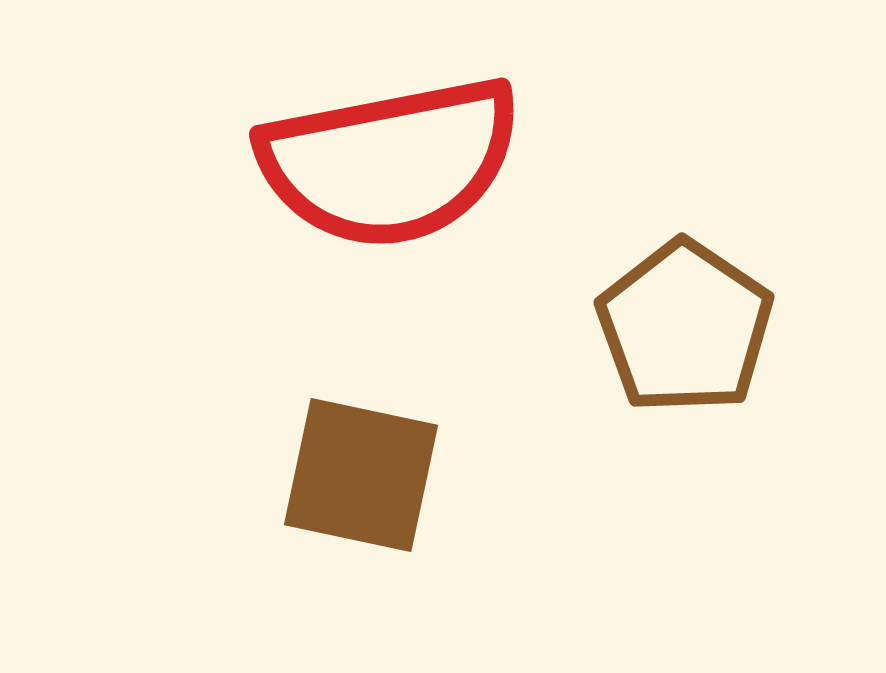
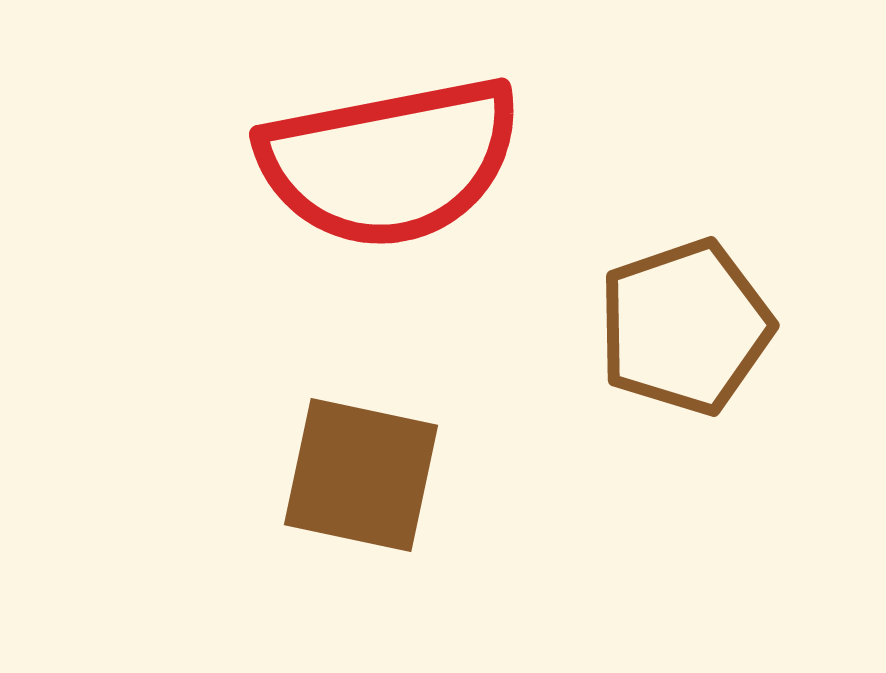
brown pentagon: rotated 19 degrees clockwise
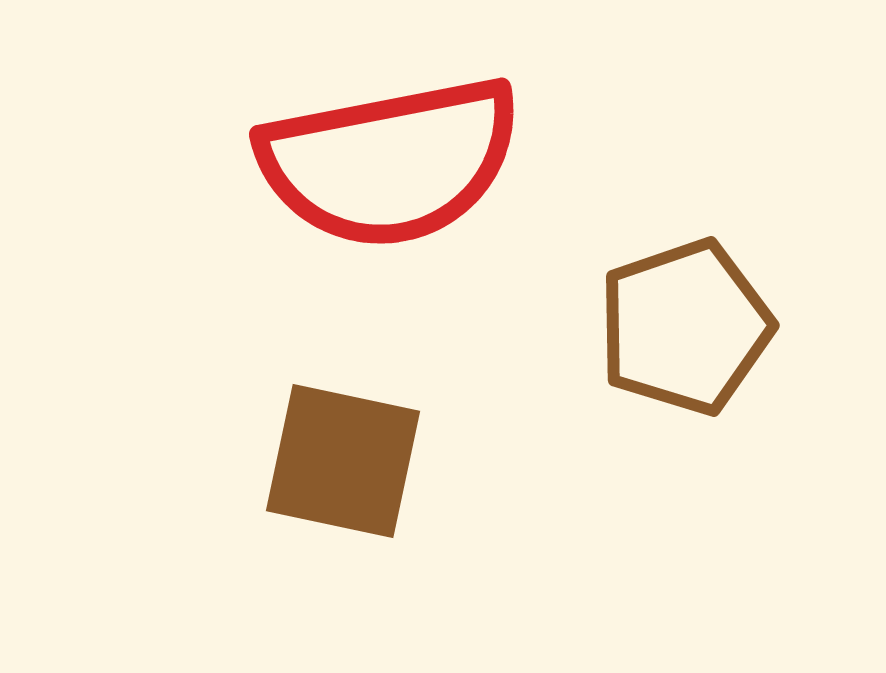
brown square: moved 18 px left, 14 px up
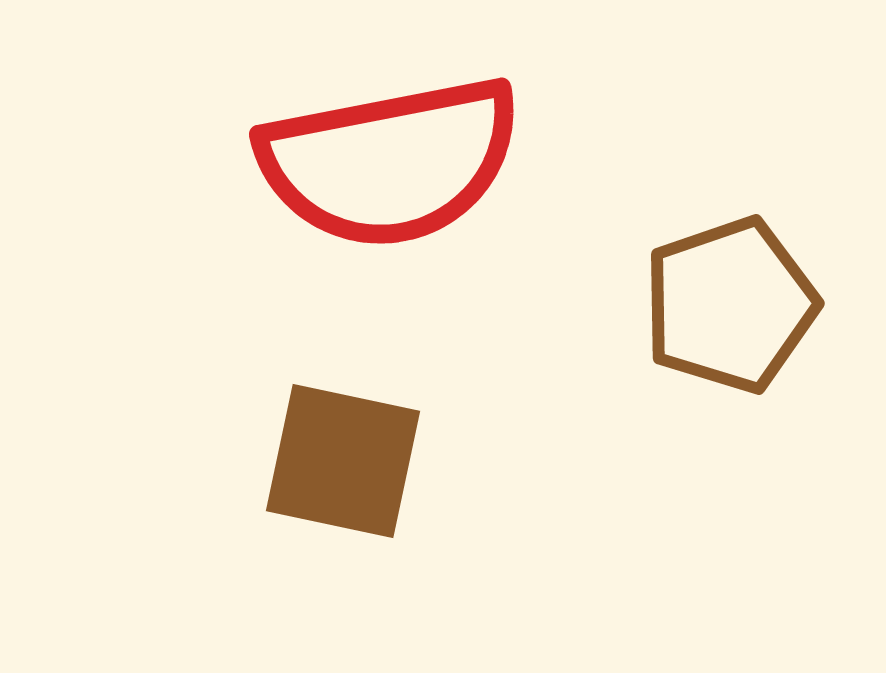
brown pentagon: moved 45 px right, 22 px up
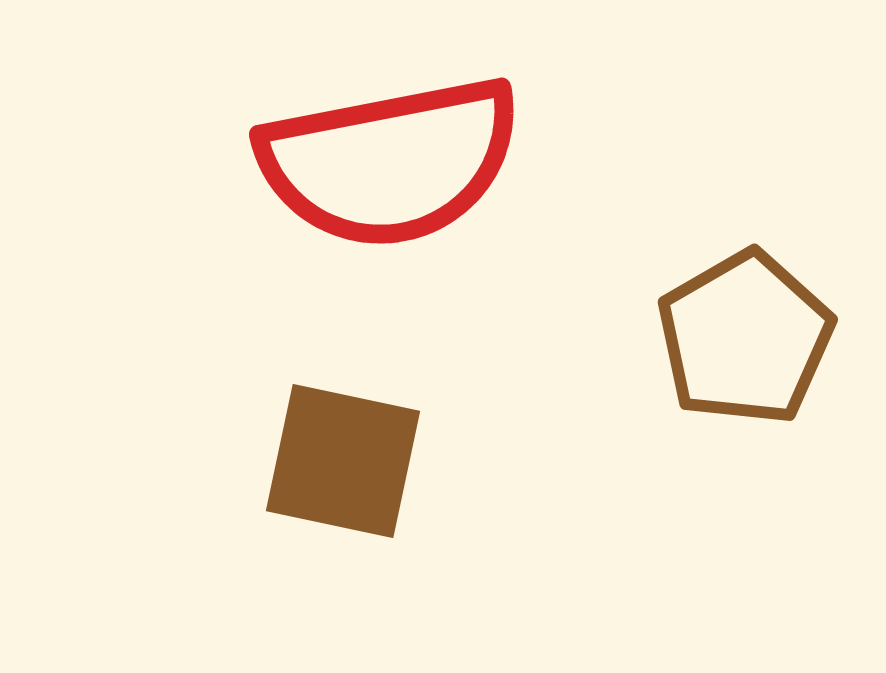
brown pentagon: moved 15 px right, 33 px down; rotated 11 degrees counterclockwise
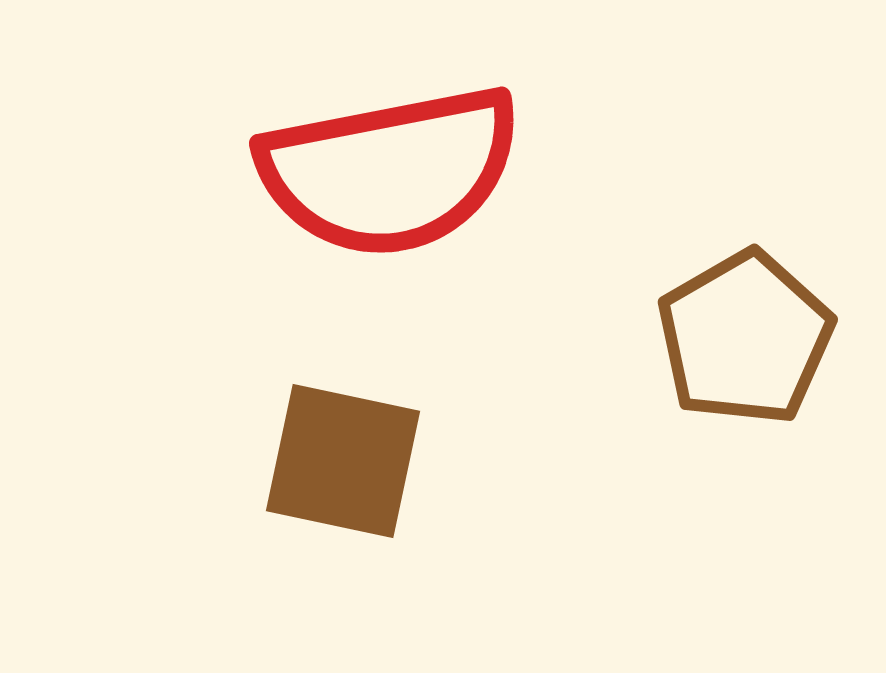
red semicircle: moved 9 px down
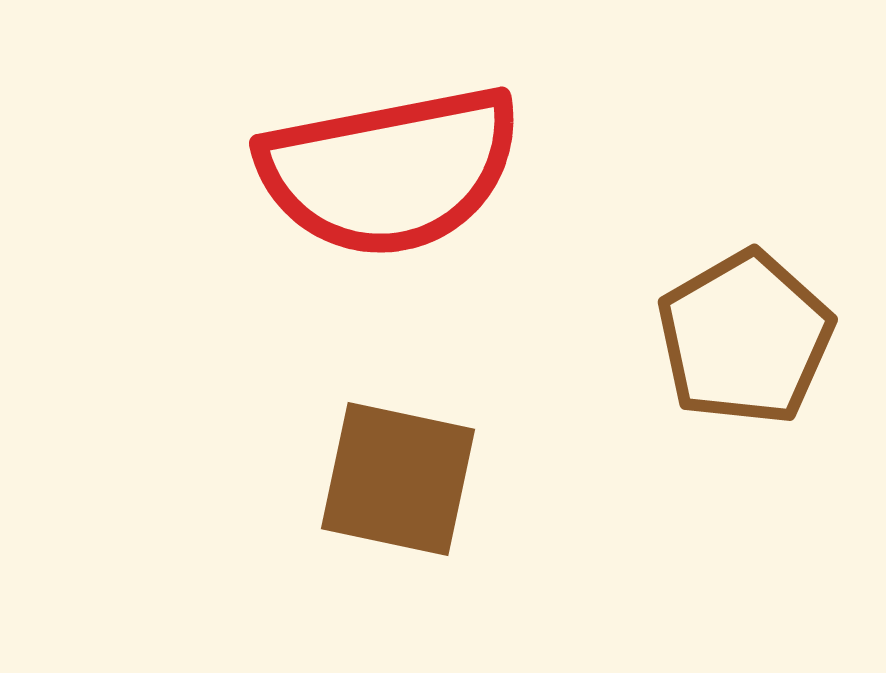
brown square: moved 55 px right, 18 px down
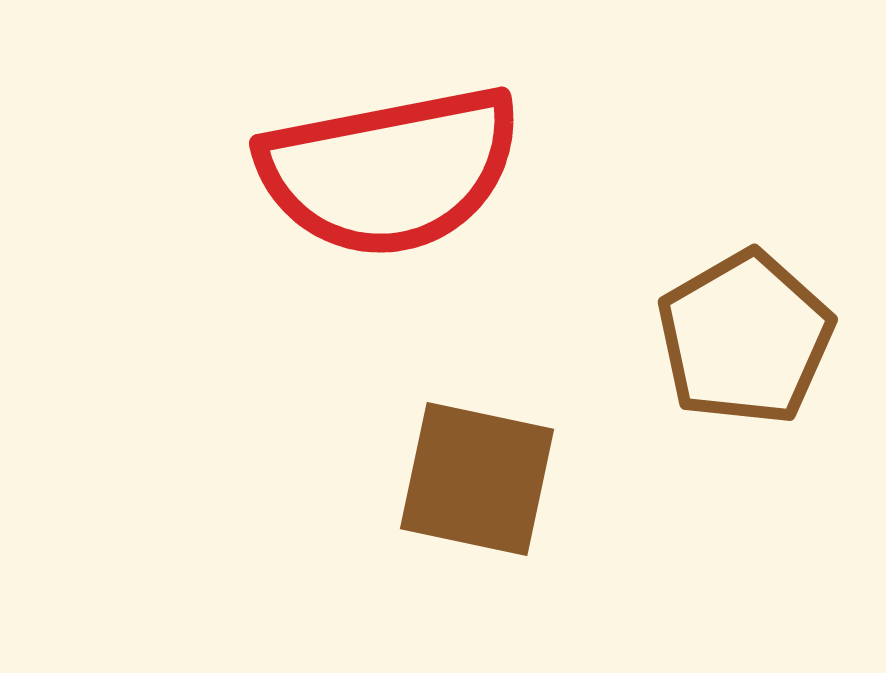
brown square: moved 79 px right
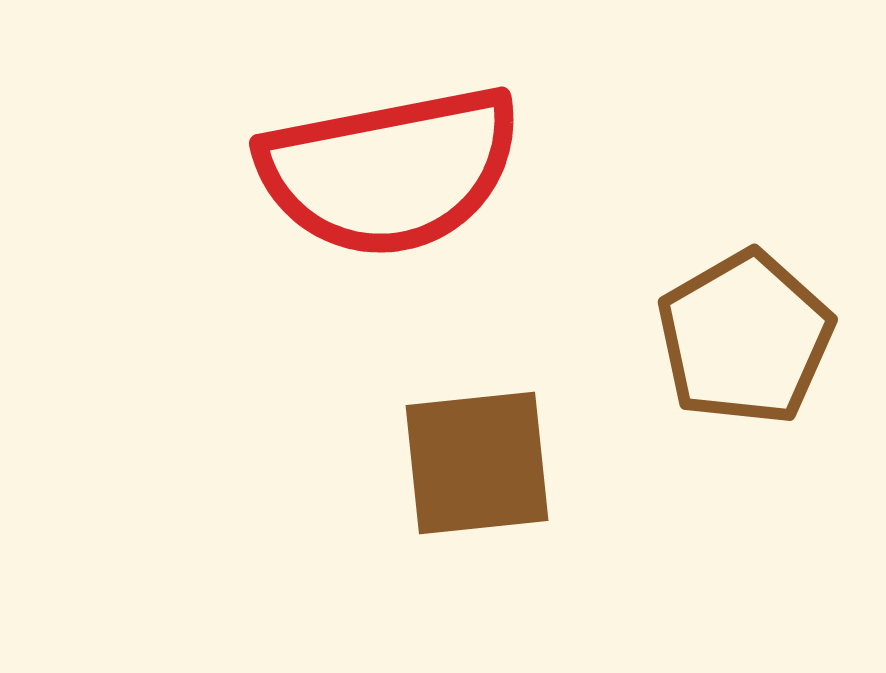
brown square: moved 16 px up; rotated 18 degrees counterclockwise
